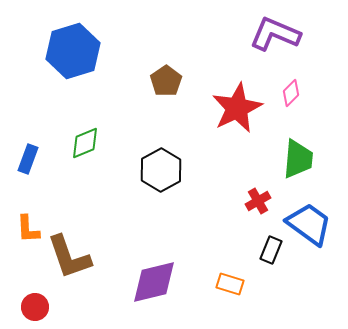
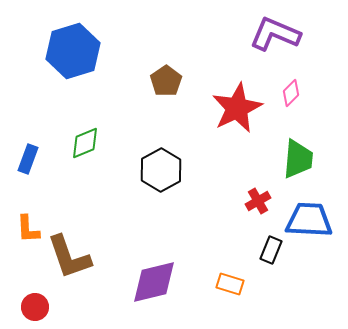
blue trapezoid: moved 4 px up; rotated 33 degrees counterclockwise
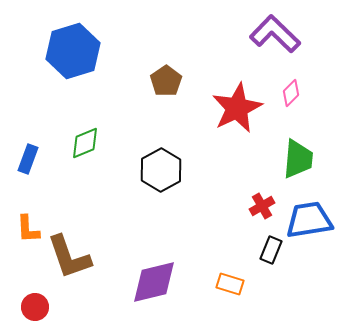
purple L-shape: rotated 21 degrees clockwise
red cross: moved 4 px right, 5 px down
blue trapezoid: rotated 12 degrees counterclockwise
